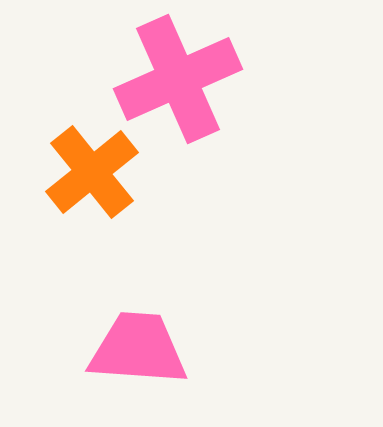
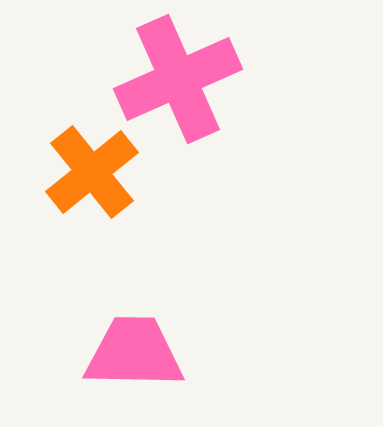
pink trapezoid: moved 4 px left, 4 px down; rotated 3 degrees counterclockwise
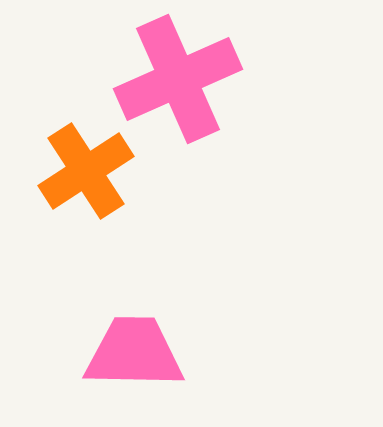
orange cross: moved 6 px left, 1 px up; rotated 6 degrees clockwise
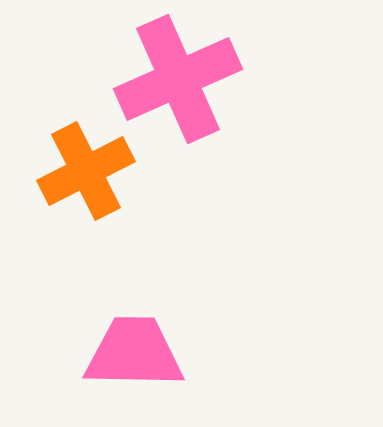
orange cross: rotated 6 degrees clockwise
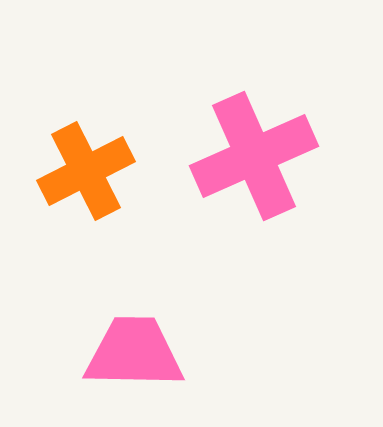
pink cross: moved 76 px right, 77 px down
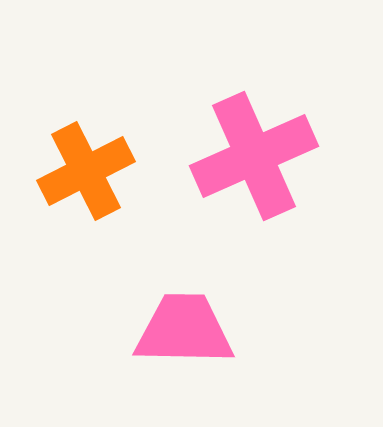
pink trapezoid: moved 50 px right, 23 px up
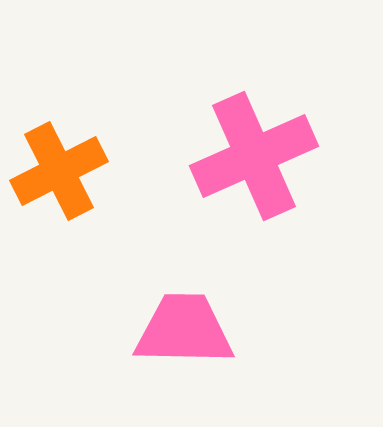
orange cross: moved 27 px left
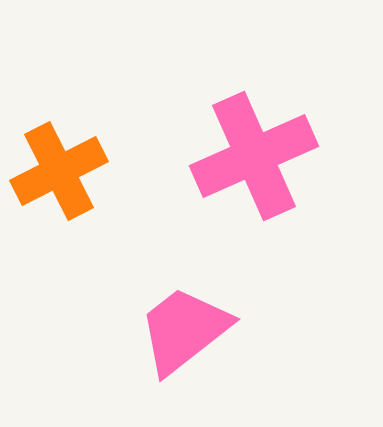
pink trapezoid: rotated 39 degrees counterclockwise
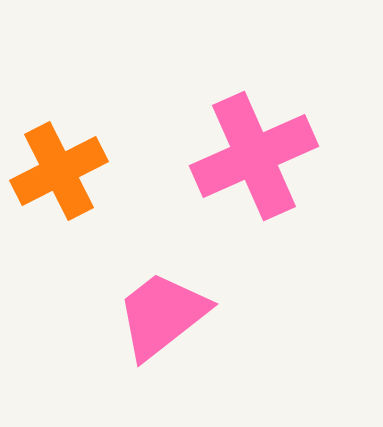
pink trapezoid: moved 22 px left, 15 px up
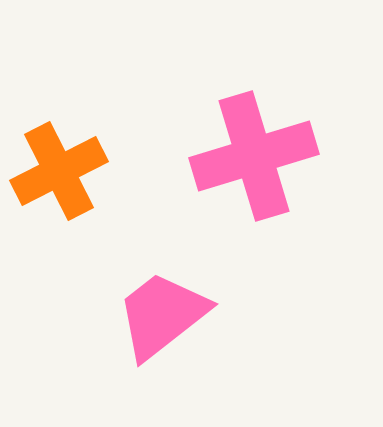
pink cross: rotated 7 degrees clockwise
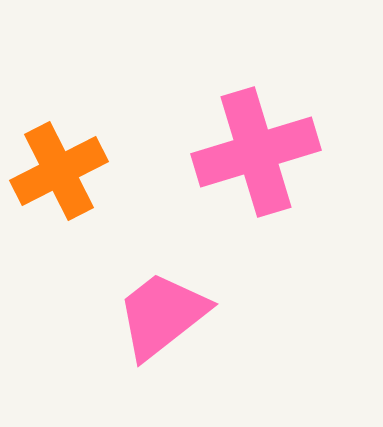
pink cross: moved 2 px right, 4 px up
